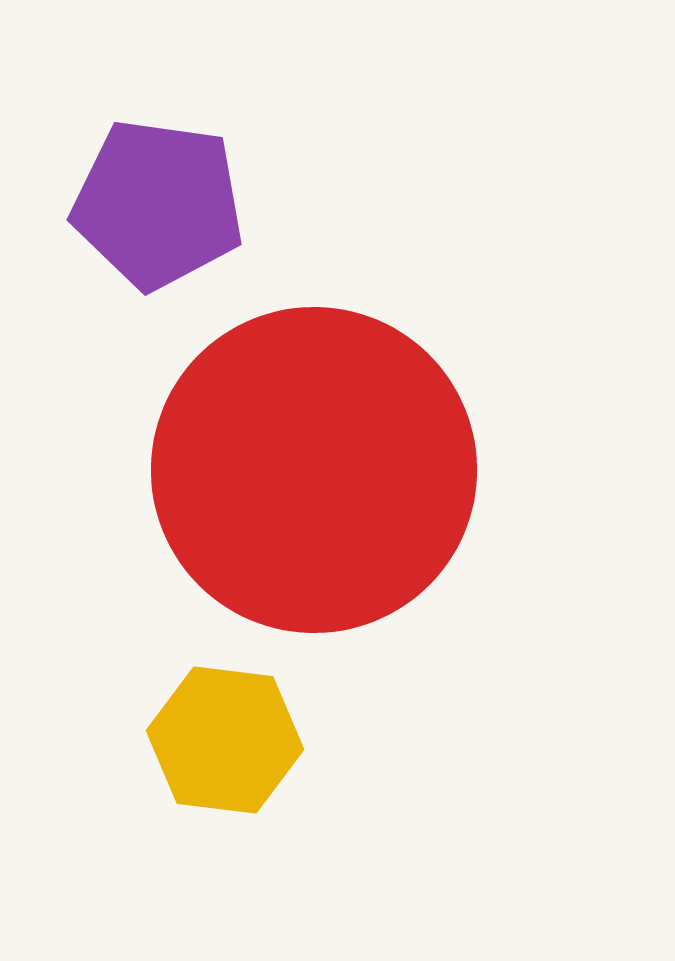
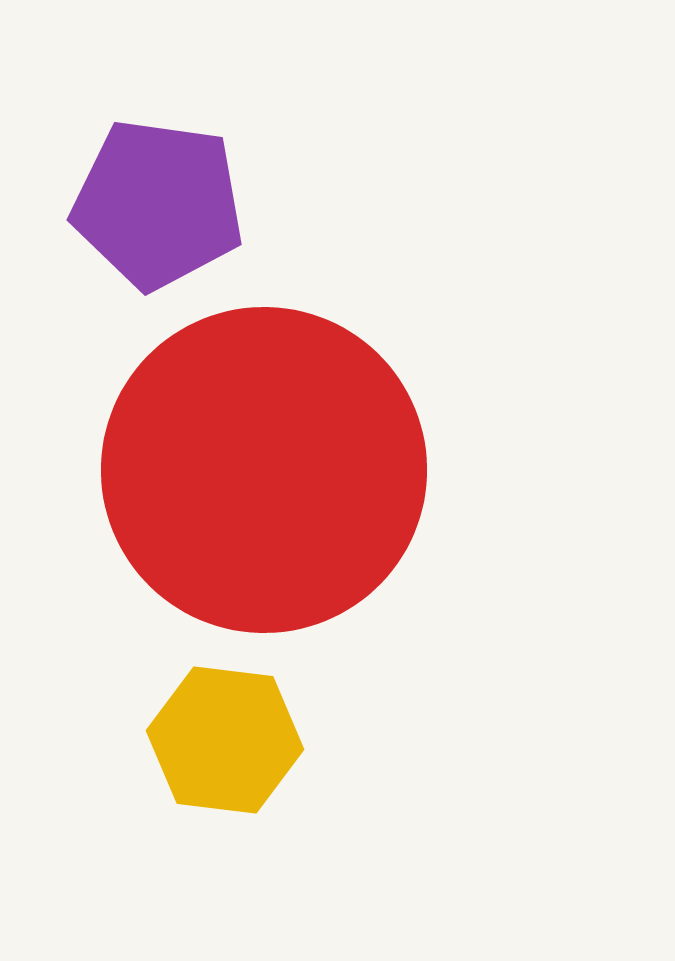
red circle: moved 50 px left
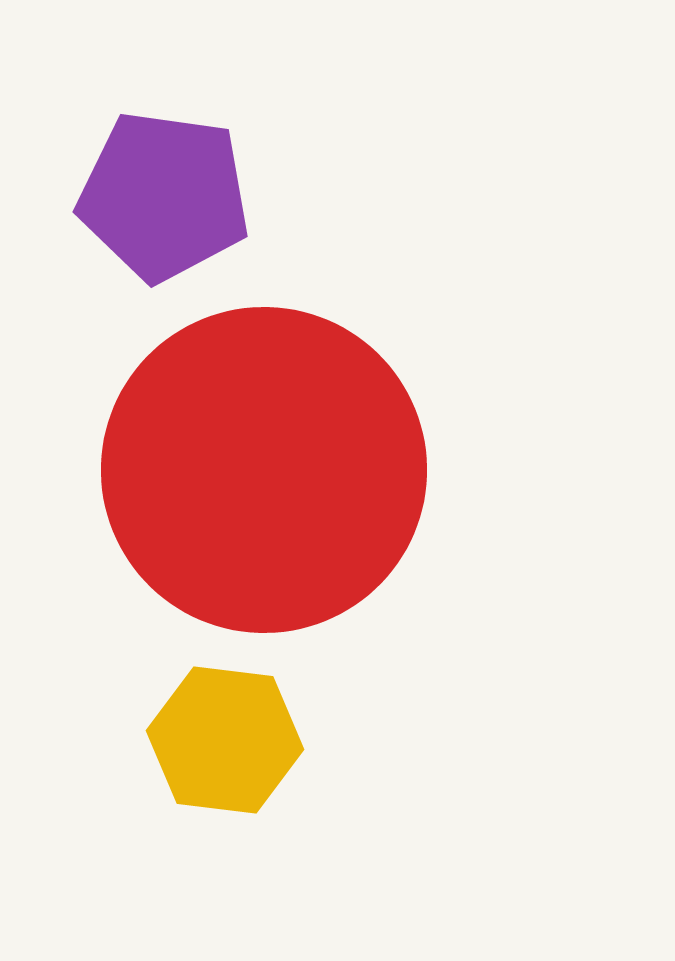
purple pentagon: moved 6 px right, 8 px up
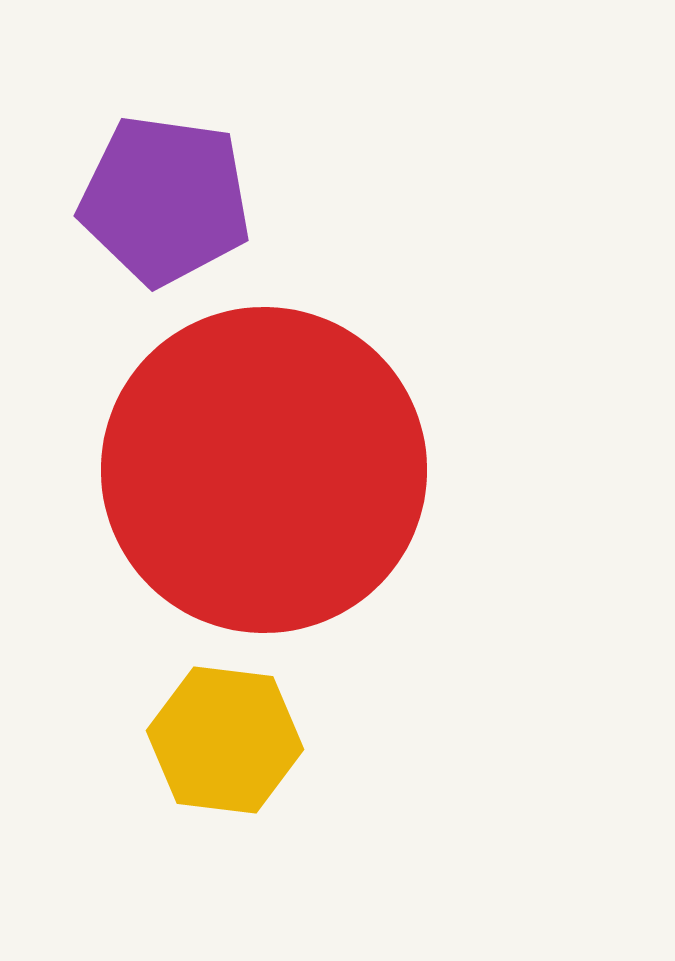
purple pentagon: moved 1 px right, 4 px down
